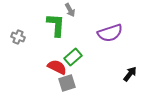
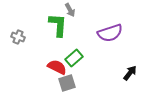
green L-shape: moved 2 px right
green rectangle: moved 1 px right, 1 px down
black arrow: moved 1 px up
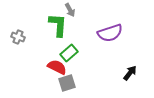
green rectangle: moved 5 px left, 5 px up
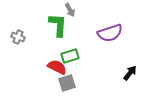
green rectangle: moved 1 px right, 3 px down; rotated 24 degrees clockwise
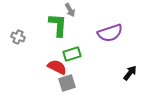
green rectangle: moved 2 px right, 2 px up
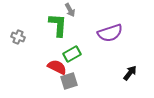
green rectangle: rotated 12 degrees counterclockwise
gray square: moved 2 px right, 2 px up
